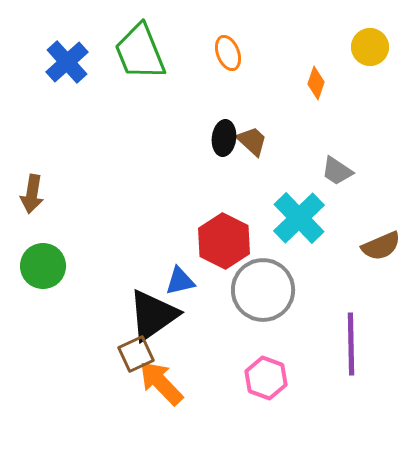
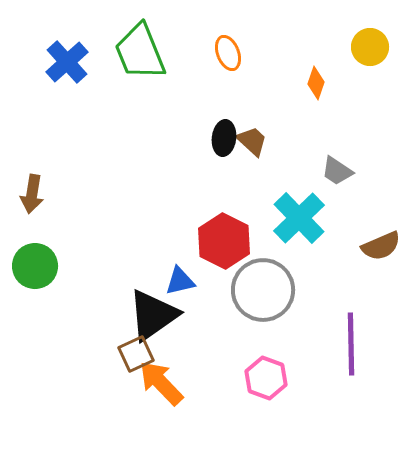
green circle: moved 8 px left
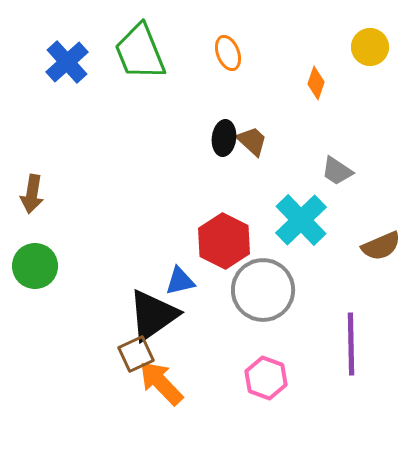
cyan cross: moved 2 px right, 2 px down
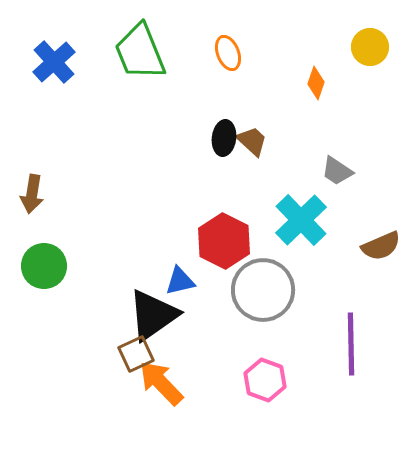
blue cross: moved 13 px left
green circle: moved 9 px right
pink hexagon: moved 1 px left, 2 px down
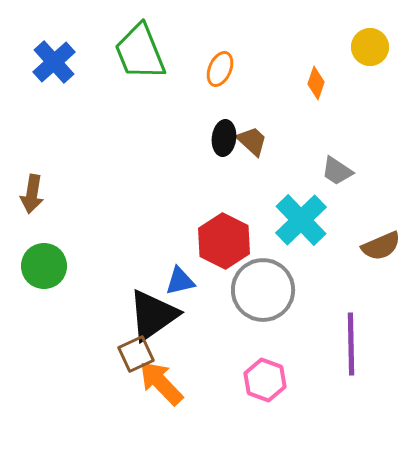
orange ellipse: moved 8 px left, 16 px down; rotated 44 degrees clockwise
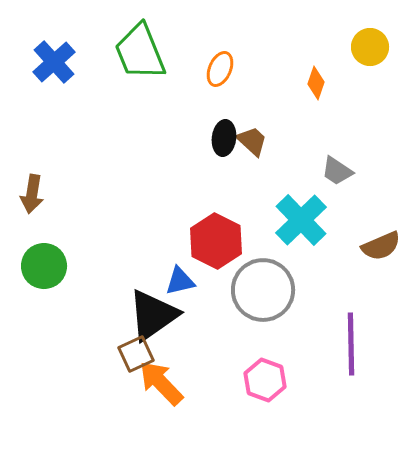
red hexagon: moved 8 px left
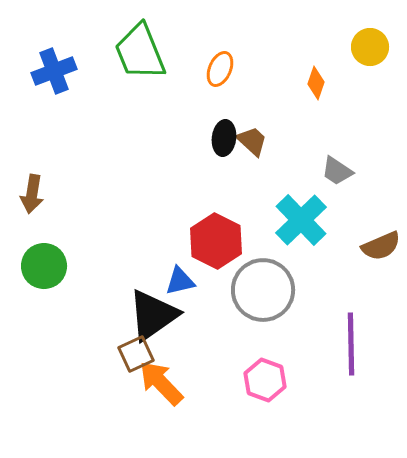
blue cross: moved 9 px down; rotated 21 degrees clockwise
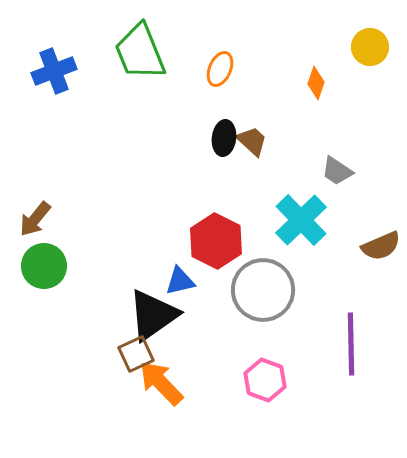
brown arrow: moved 3 px right, 25 px down; rotated 30 degrees clockwise
